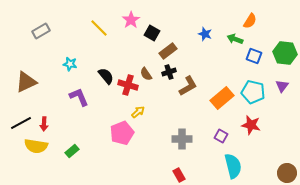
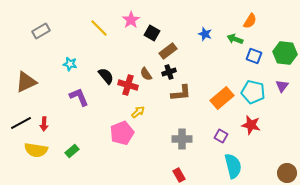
brown L-shape: moved 7 px left, 7 px down; rotated 25 degrees clockwise
yellow semicircle: moved 4 px down
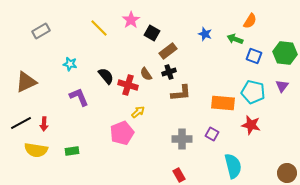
orange rectangle: moved 1 px right, 5 px down; rotated 45 degrees clockwise
purple square: moved 9 px left, 2 px up
green rectangle: rotated 32 degrees clockwise
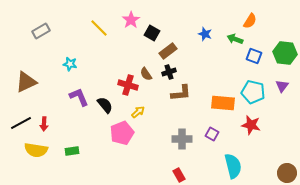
black semicircle: moved 1 px left, 29 px down
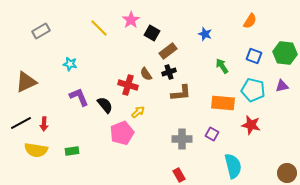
green arrow: moved 13 px left, 27 px down; rotated 35 degrees clockwise
purple triangle: rotated 40 degrees clockwise
cyan pentagon: moved 2 px up
